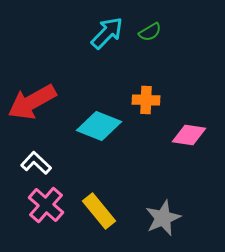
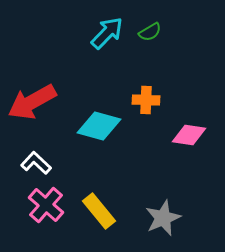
cyan diamond: rotated 6 degrees counterclockwise
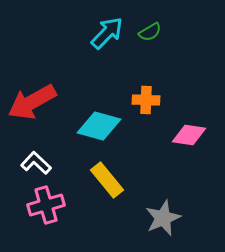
pink cross: rotated 33 degrees clockwise
yellow rectangle: moved 8 px right, 31 px up
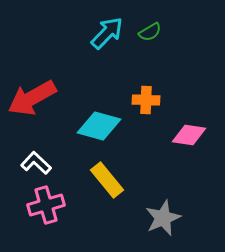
red arrow: moved 4 px up
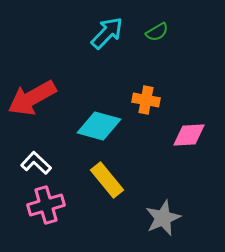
green semicircle: moved 7 px right
orange cross: rotated 8 degrees clockwise
pink diamond: rotated 12 degrees counterclockwise
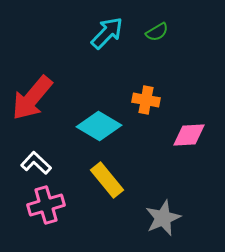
red arrow: rotated 21 degrees counterclockwise
cyan diamond: rotated 15 degrees clockwise
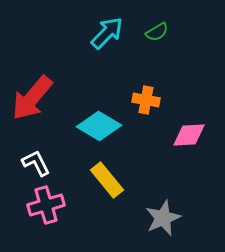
white L-shape: rotated 20 degrees clockwise
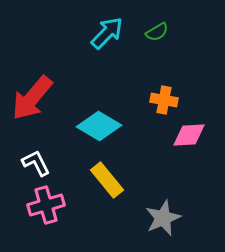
orange cross: moved 18 px right
